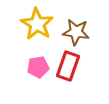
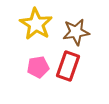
yellow star: moved 1 px left
brown star: rotated 16 degrees counterclockwise
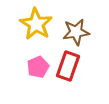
pink pentagon: rotated 15 degrees counterclockwise
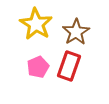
brown star: rotated 24 degrees counterclockwise
red rectangle: moved 1 px right
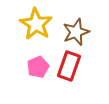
brown star: rotated 12 degrees clockwise
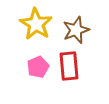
brown star: moved 2 px up
red rectangle: rotated 24 degrees counterclockwise
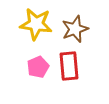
yellow star: rotated 24 degrees counterclockwise
brown star: moved 1 px left, 1 px up
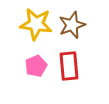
brown star: moved 3 px left, 4 px up
pink pentagon: moved 2 px left, 1 px up
